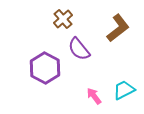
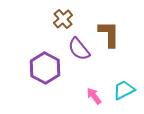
brown L-shape: moved 9 px left, 6 px down; rotated 52 degrees counterclockwise
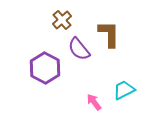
brown cross: moved 1 px left, 1 px down
pink arrow: moved 6 px down
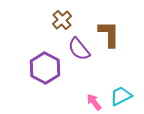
cyan trapezoid: moved 3 px left, 6 px down
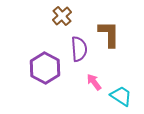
brown cross: moved 4 px up
purple semicircle: rotated 145 degrees counterclockwise
cyan trapezoid: rotated 60 degrees clockwise
pink arrow: moved 20 px up
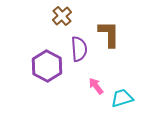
purple hexagon: moved 2 px right, 2 px up
pink arrow: moved 2 px right, 4 px down
cyan trapezoid: moved 1 px right, 2 px down; rotated 50 degrees counterclockwise
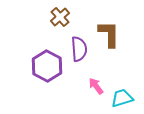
brown cross: moved 2 px left, 1 px down
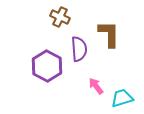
brown cross: rotated 24 degrees counterclockwise
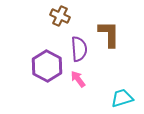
brown cross: moved 1 px up
pink arrow: moved 18 px left, 7 px up
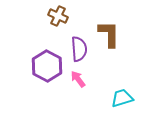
brown cross: moved 2 px left
